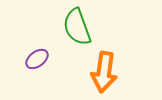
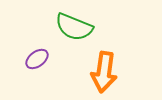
green semicircle: moved 3 px left; rotated 48 degrees counterclockwise
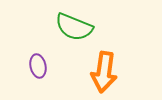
purple ellipse: moved 1 px right, 7 px down; rotated 65 degrees counterclockwise
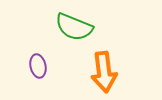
orange arrow: rotated 15 degrees counterclockwise
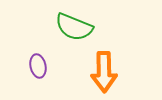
orange arrow: rotated 6 degrees clockwise
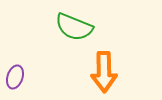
purple ellipse: moved 23 px left, 11 px down; rotated 30 degrees clockwise
